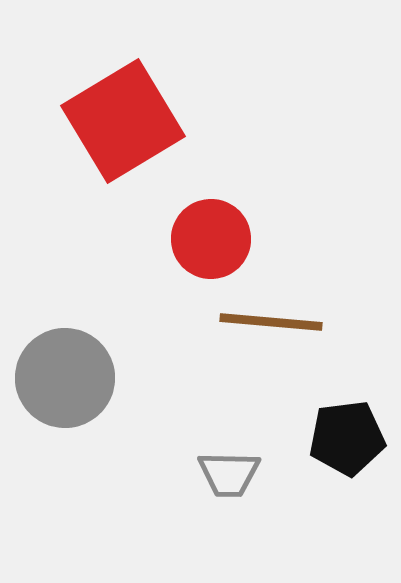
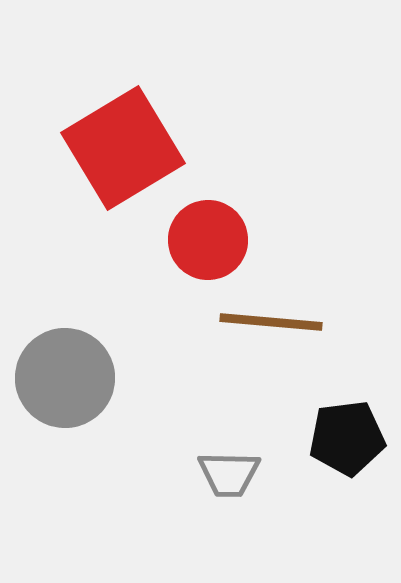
red square: moved 27 px down
red circle: moved 3 px left, 1 px down
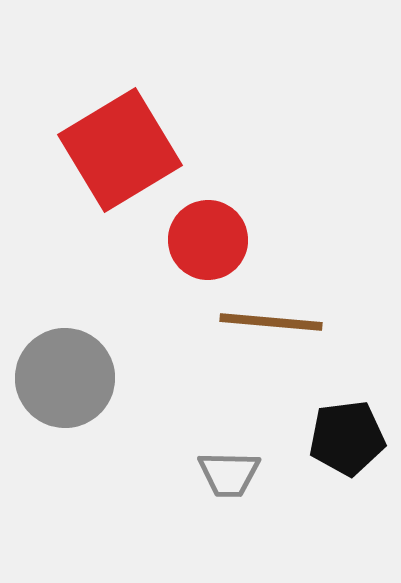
red square: moved 3 px left, 2 px down
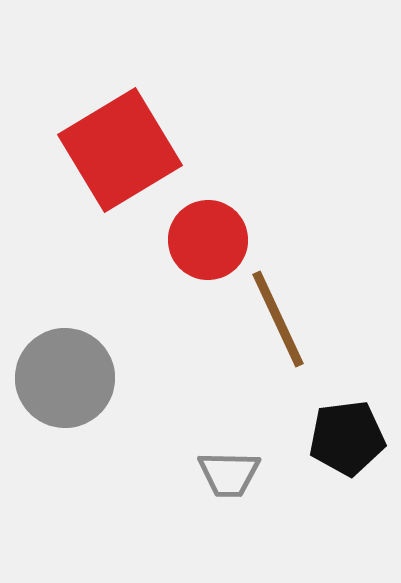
brown line: moved 7 px right, 3 px up; rotated 60 degrees clockwise
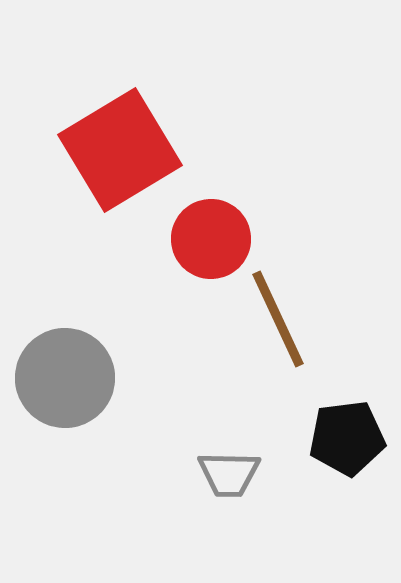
red circle: moved 3 px right, 1 px up
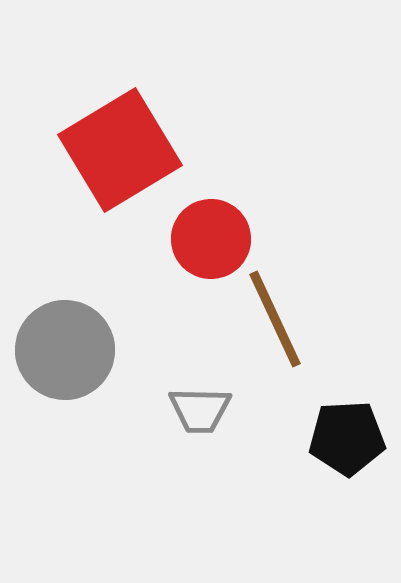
brown line: moved 3 px left
gray circle: moved 28 px up
black pentagon: rotated 4 degrees clockwise
gray trapezoid: moved 29 px left, 64 px up
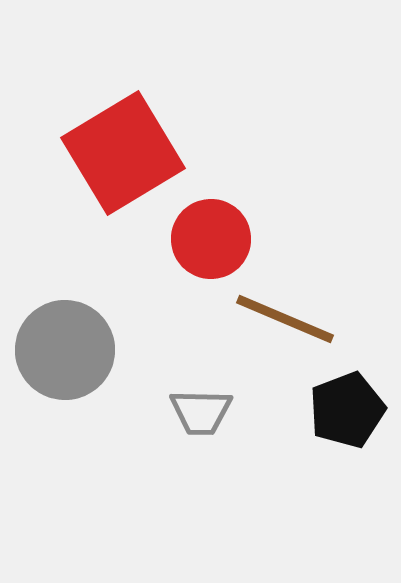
red square: moved 3 px right, 3 px down
brown line: moved 10 px right; rotated 42 degrees counterclockwise
gray trapezoid: moved 1 px right, 2 px down
black pentagon: moved 28 px up; rotated 18 degrees counterclockwise
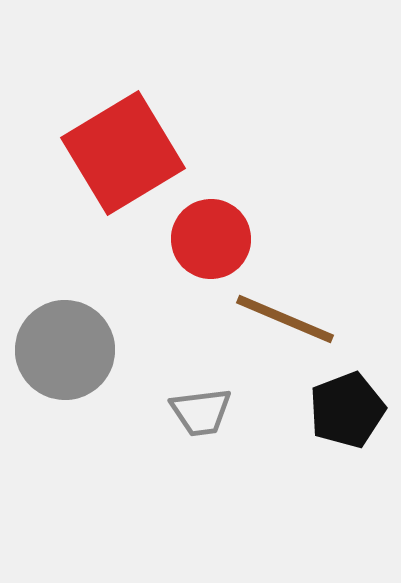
gray trapezoid: rotated 8 degrees counterclockwise
